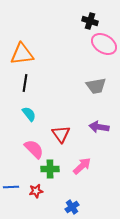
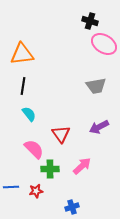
black line: moved 2 px left, 3 px down
purple arrow: rotated 36 degrees counterclockwise
blue cross: rotated 16 degrees clockwise
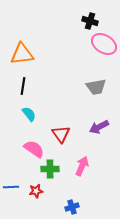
gray trapezoid: moved 1 px down
pink semicircle: rotated 10 degrees counterclockwise
pink arrow: rotated 24 degrees counterclockwise
